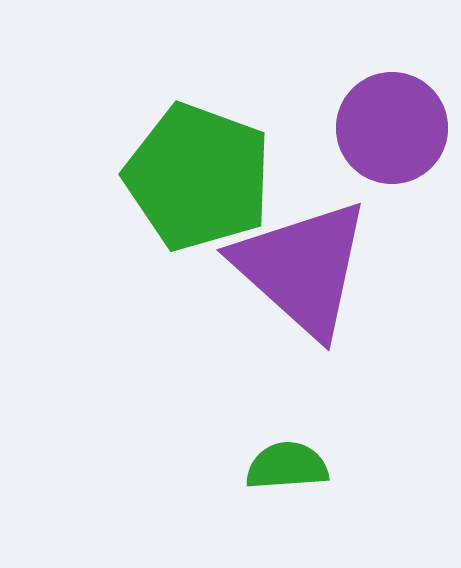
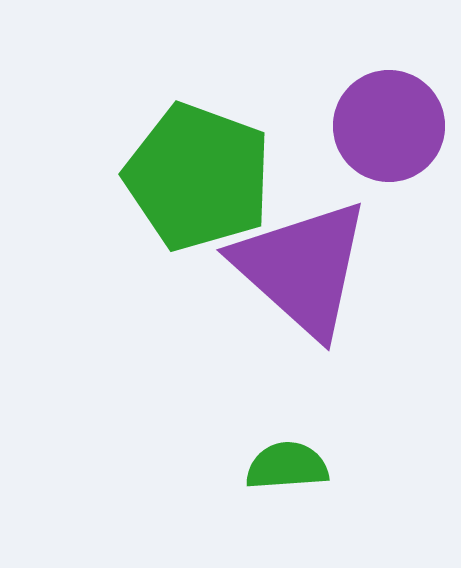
purple circle: moved 3 px left, 2 px up
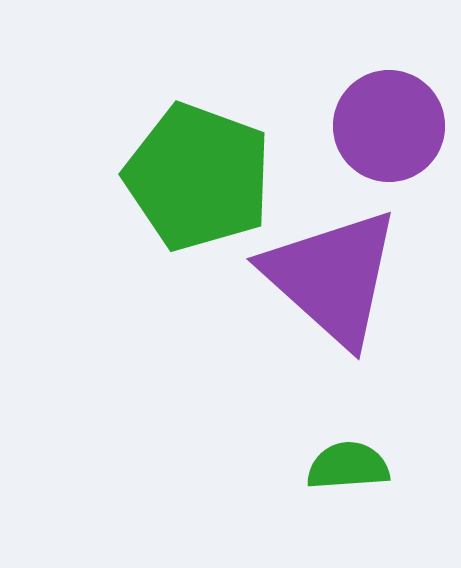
purple triangle: moved 30 px right, 9 px down
green semicircle: moved 61 px right
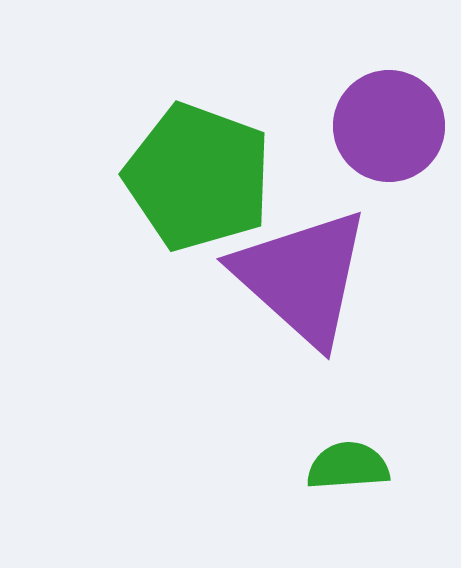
purple triangle: moved 30 px left
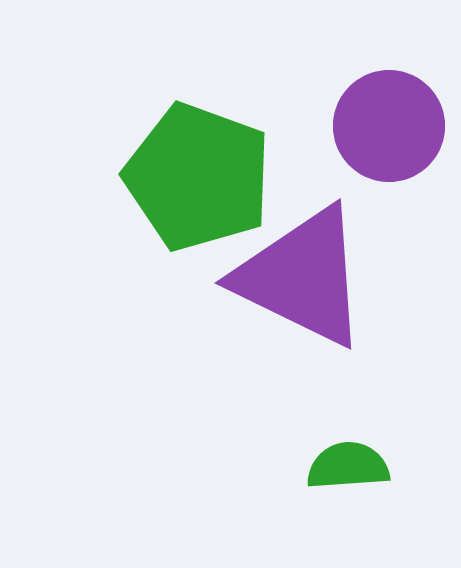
purple triangle: rotated 16 degrees counterclockwise
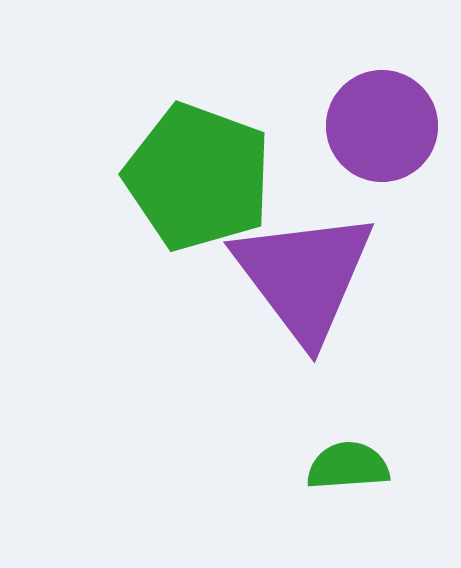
purple circle: moved 7 px left
purple triangle: moved 2 px right, 1 px up; rotated 27 degrees clockwise
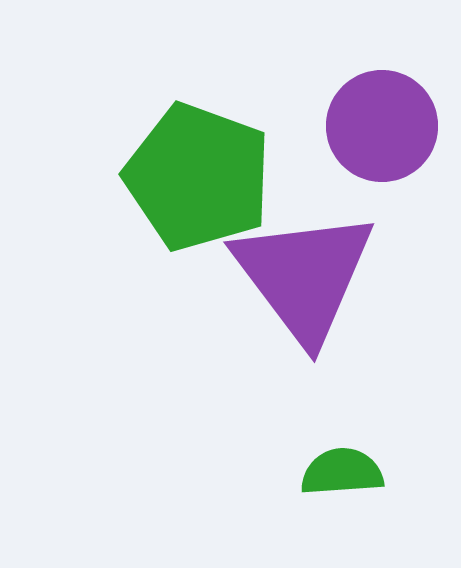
green semicircle: moved 6 px left, 6 px down
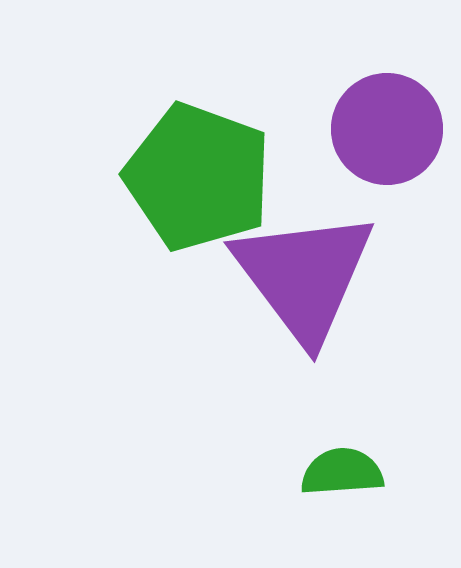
purple circle: moved 5 px right, 3 px down
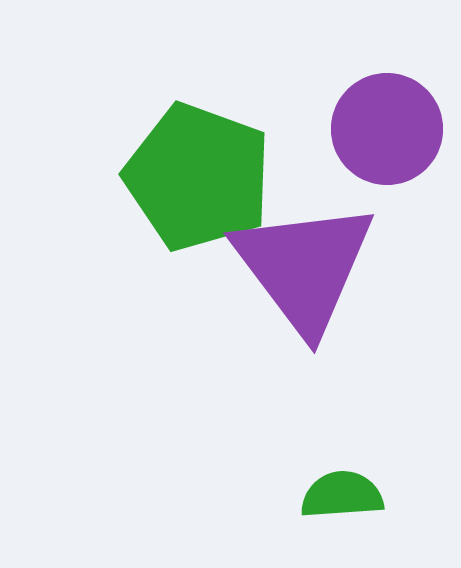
purple triangle: moved 9 px up
green semicircle: moved 23 px down
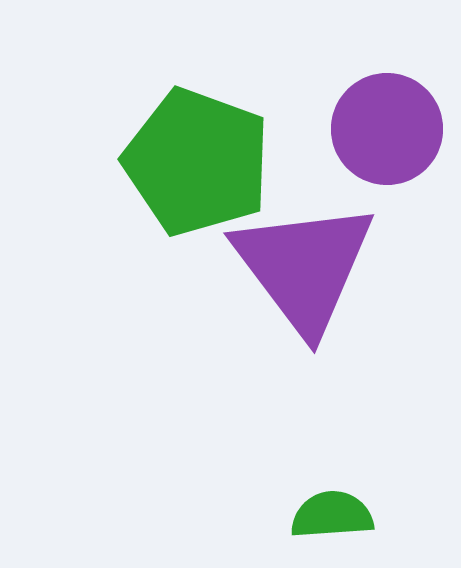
green pentagon: moved 1 px left, 15 px up
green semicircle: moved 10 px left, 20 px down
